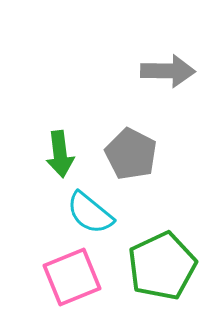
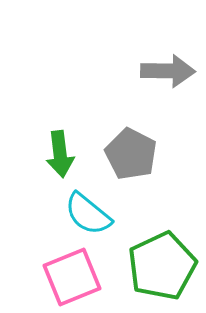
cyan semicircle: moved 2 px left, 1 px down
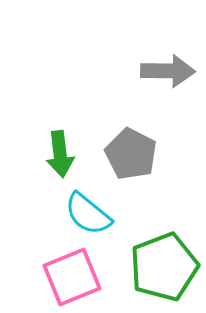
green pentagon: moved 2 px right, 1 px down; rotated 4 degrees clockwise
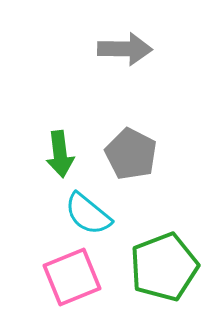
gray arrow: moved 43 px left, 22 px up
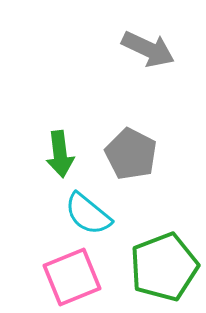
gray arrow: moved 23 px right; rotated 24 degrees clockwise
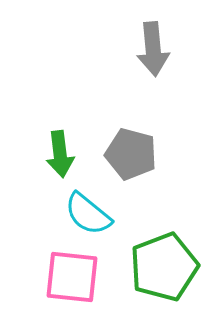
gray arrow: moved 5 px right; rotated 60 degrees clockwise
gray pentagon: rotated 12 degrees counterclockwise
pink square: rotated 28 degrees clockwise
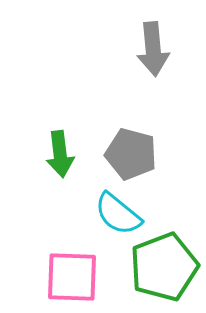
cyan semicircle: moved 30 px right
pink square: rotated 4 degrees counterclockwise
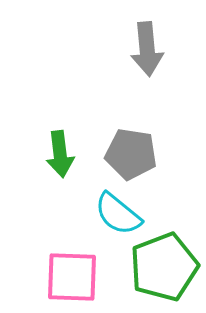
gray arrow: moved 6 px left
gray pentagon: rotated 6 degrees counterclockwise
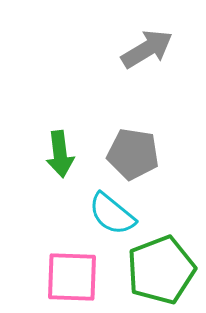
gray arrow: rotated 116 degrees counterclockwise
gray pentagon: moved 2 px right
cyan semicircle: moved 6 px left
green pentagon: moved 3 px left, 3 px down
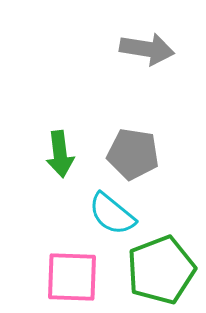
gray arrow: rotated 40 degrees clockwise
